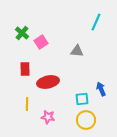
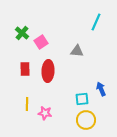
red ellipse: moved 11 px up; rotated 75 degrees counterclockwise
pink star: moved 3 px left, 4 px up
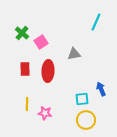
gray triangle: moved 3 px left, 3 px down; rotated 16 degrees counterclockwise
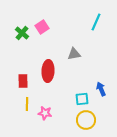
pink square: moved 1 px right, 15 px up
red rectangle: moved 2 px left, 12 px down
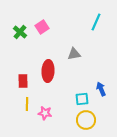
green cross: moved 2 px left, 1 px up
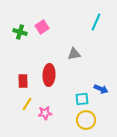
green cross: rotated 24 degrees counterclockwise
red ellipse: moved 1 px right, 4 px down
blue arrow: rotated 136 degrees clockwise
yellow line: rotated 32 degrees clockwise
pink star: rotated 16 degrees counterclockwise
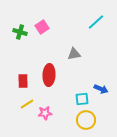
cyan line: rotated 24 degrees clockwise
yellow line: rotated 24 degrees clockwise
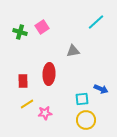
gray triangle: moved 1 px left, 3 px up
red ellipse: moved 1 px up
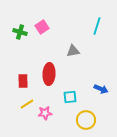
cyan line: moved 1 px right, 4 px down; rotated 30 degrees counterclockwise
cyan square: moved 12 px left, 2 px up
